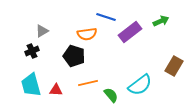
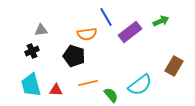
blue line: rotated 42 degrees clockwise
gray triangle: moved 1 px left, 1 px up; rotated 24 degrees clockwise
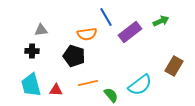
black cross: rotated 24 degrees clockwise
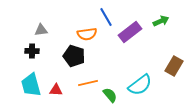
green semicircle: moved 1 px left
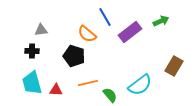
blue line: moved 1 px left
orange semicircle: rotated 48 degrees clockwise
cyan trapezoid: moved 1 px right, 2 px up
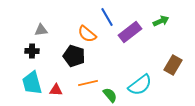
blue line: moved 2 px right
brown rectangle: moved 1 px left, 1 px up
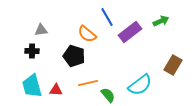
cyan trapezoid: moved 3 px down
green semicircle: moved 2 px left
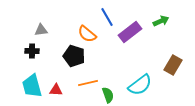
green semicircle: rotated 21 degrees clockwise
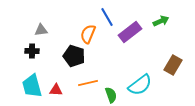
orange semicircle: moved 1 px right; rotated 72 degrees clockwise
green semicircle: moved 3 px right
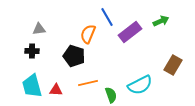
gray triangle: moved 2 px left, 1 px up
cyan semicircle: rotated 10 degrees clockwise
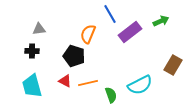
blue line: moved 3 px right, 3 px up
red triangle: moved 9 px right, 9 px up; rotated 24 degrees clockwise
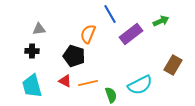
purple rectangle: moved 1 px right, 2 px down
